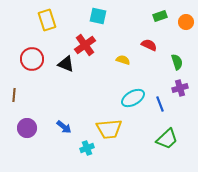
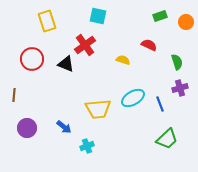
yellow rectangle: moved 1 px down
yellow trapezoid: moved 11 px left, 20 px up
cyan cross: moved 2 px up
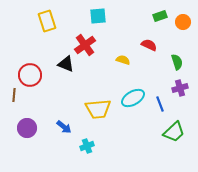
cyan square: rotated 18 degrees counterclockwise
orange circle: moved 3 px left
red circle: moved 2 px left, 16 px down
green trapezoid: moved 7 px right, 7 px up
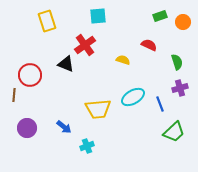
cyan ellipse: moved 1 px up
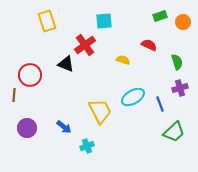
cyan square: moved 6 px right, 5 px down
yellow trapezoid: moved 2 px right, 2 px down; rotated 112 degrees counterclockwise
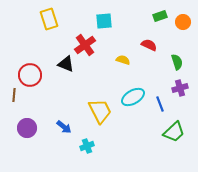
yellow rectangle: moved 2 px right, 2 px up
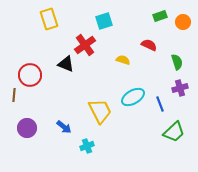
cyan square: rotated 12 degrees counterclockwise
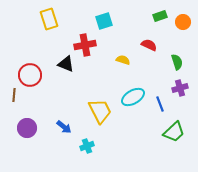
red cross: rotated 25 degrees clockwise
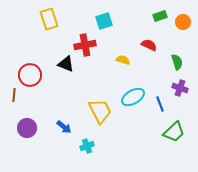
purple cross: rotated 35 degrees clockwise
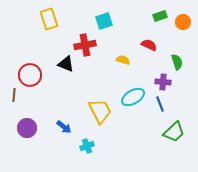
purple cross: moved 17 px left, 6 px up; rotated 14 degrees counterclockwise
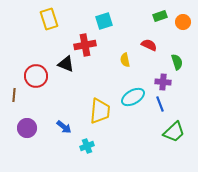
yellow semicircle: moved 2 px right; rotated 120 degrees counterclockwise
red circle: moved 6 px right, 1 px down
yellow trapezoid: rotated 32 degrees clockwise
